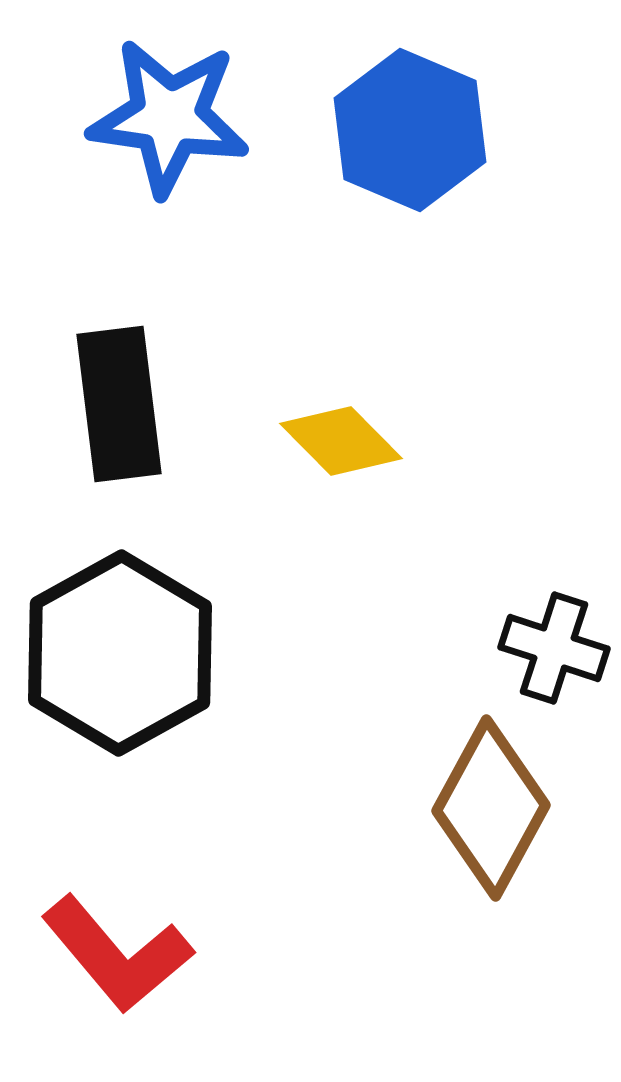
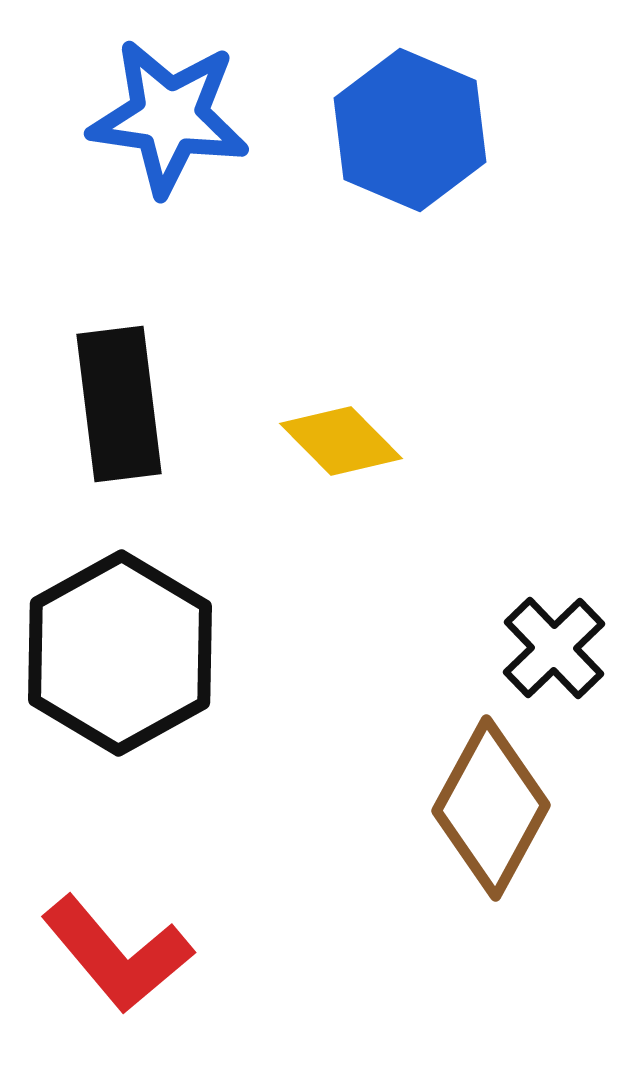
black cross: rotated 28 degrees clockwise
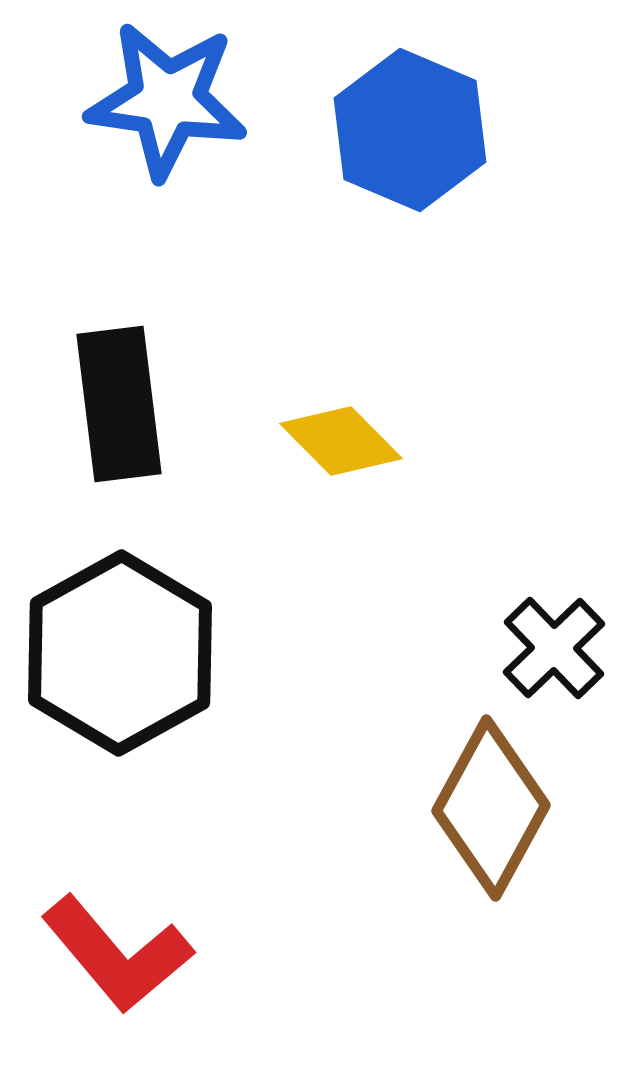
blue star: moved 2 px left, 17 px up
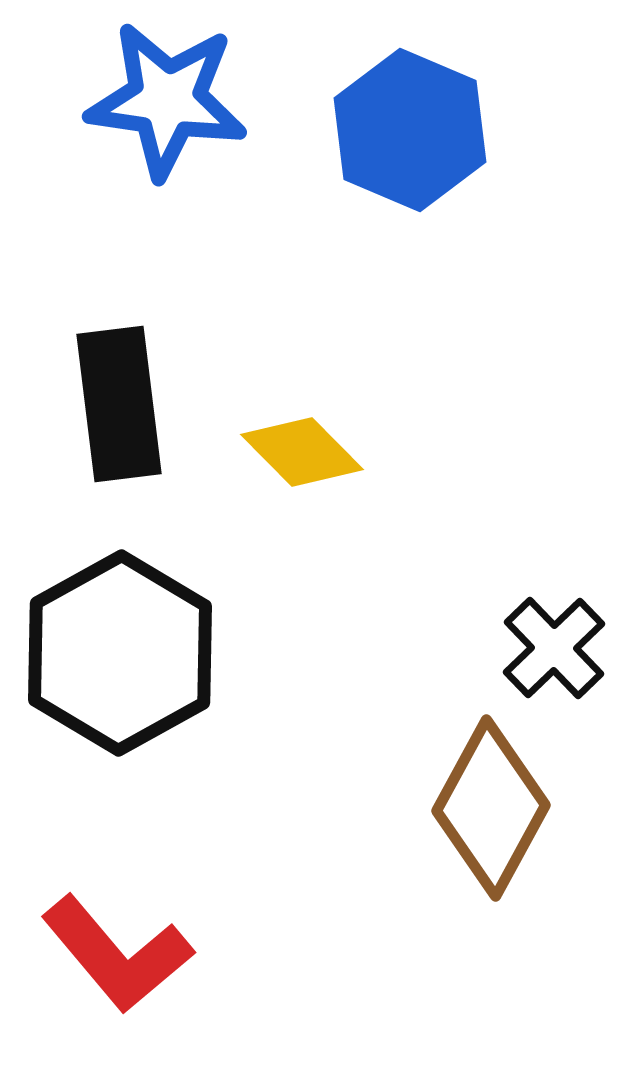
yellow diamond: moved 39 px left, 11 px down
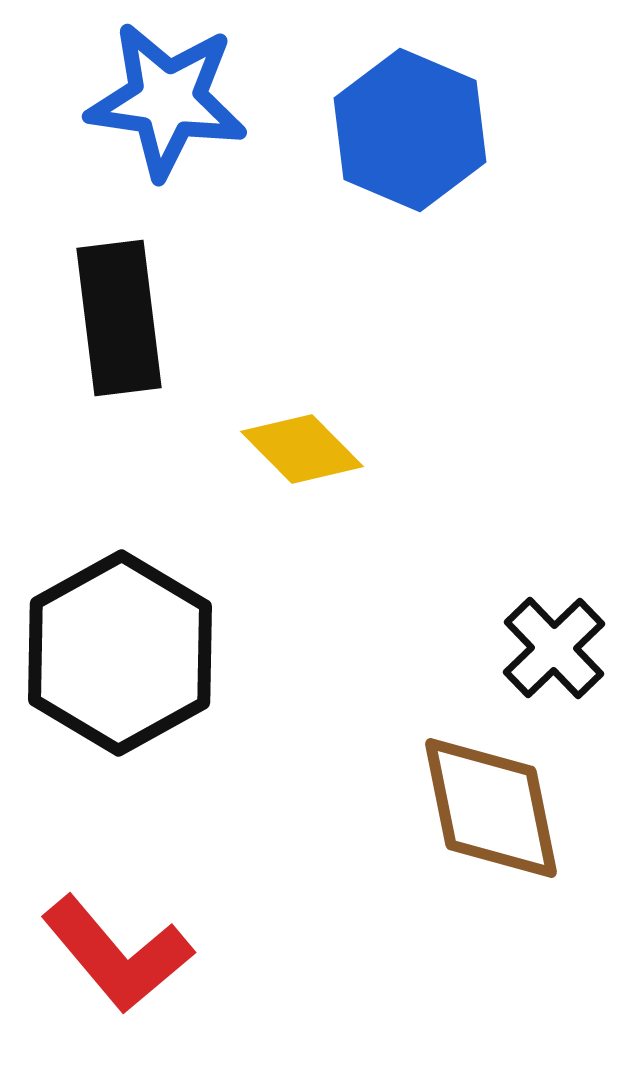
black rectangle: moved 86 px up
yellow diamond: moved 3 px up
brown diamond: rotated 40 degrees counterclockwise
